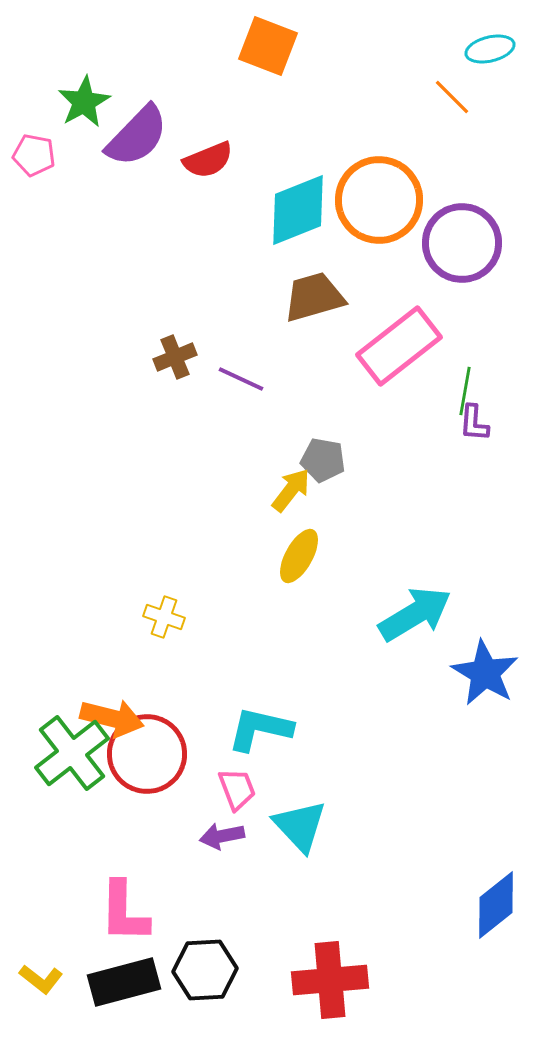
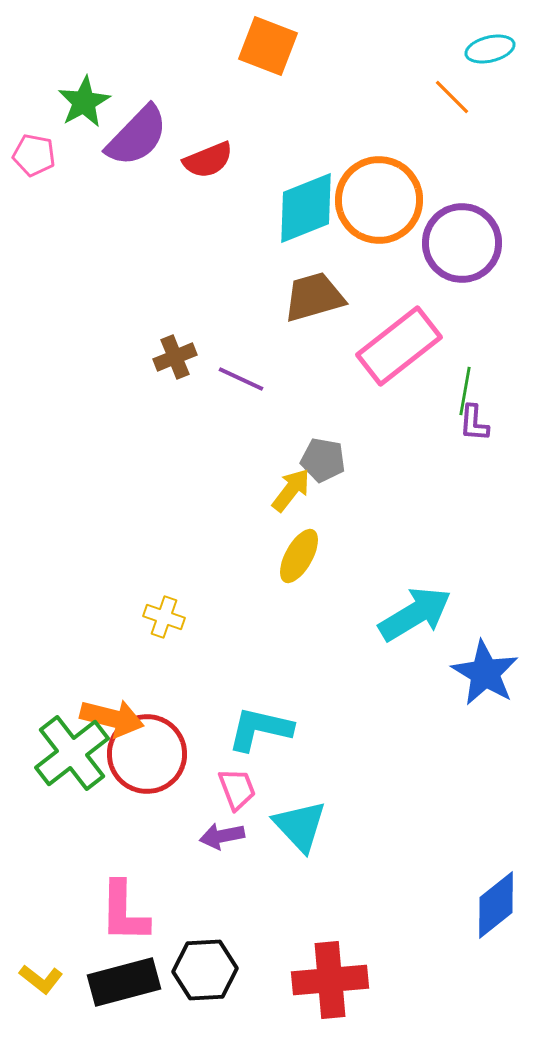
cyan diamond: moved 8 px right, 2 px up
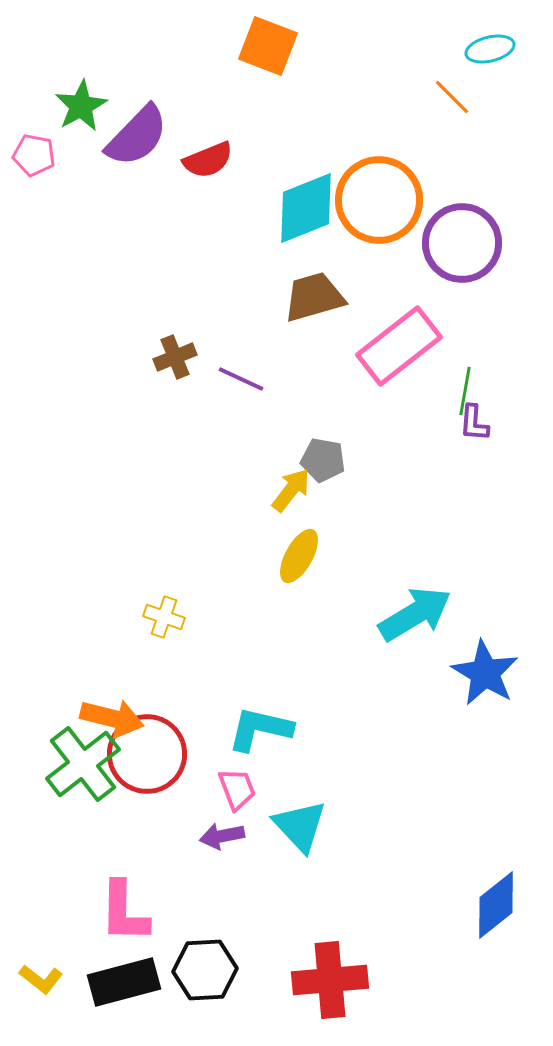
green star: moved 3 px left, 4 px down
green cross: moved 11 px right, 11 px down
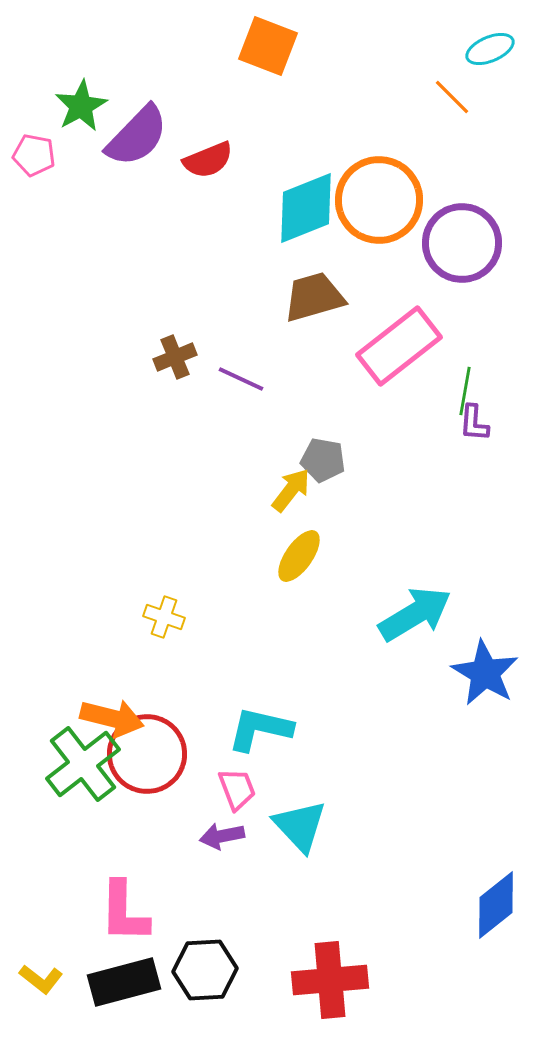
cyan ellipse: rotated 9 degrees counterclockwise
yellow ellipse: rotated 6 degrees clockwise
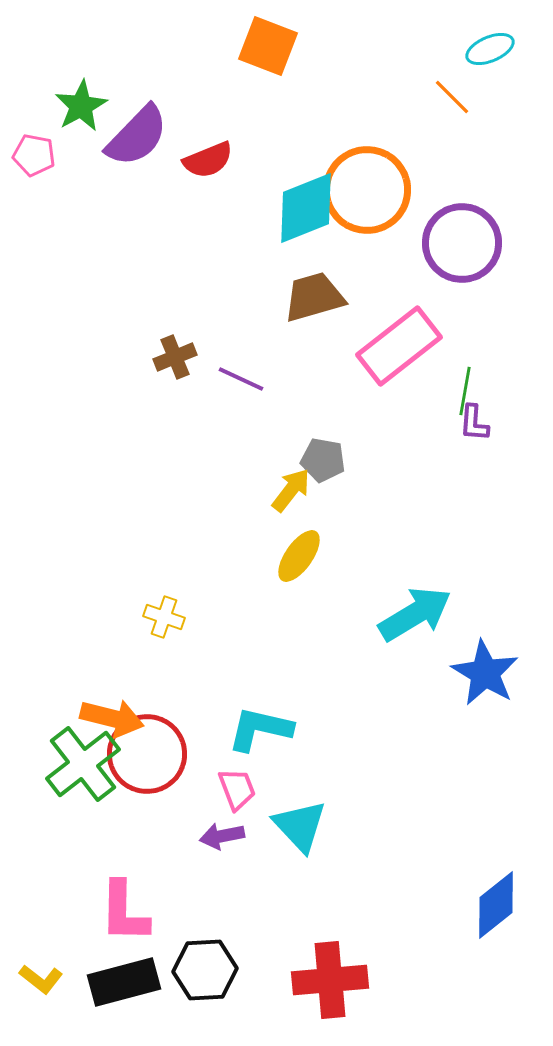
orange circle: moved 12 px left, 10 px up
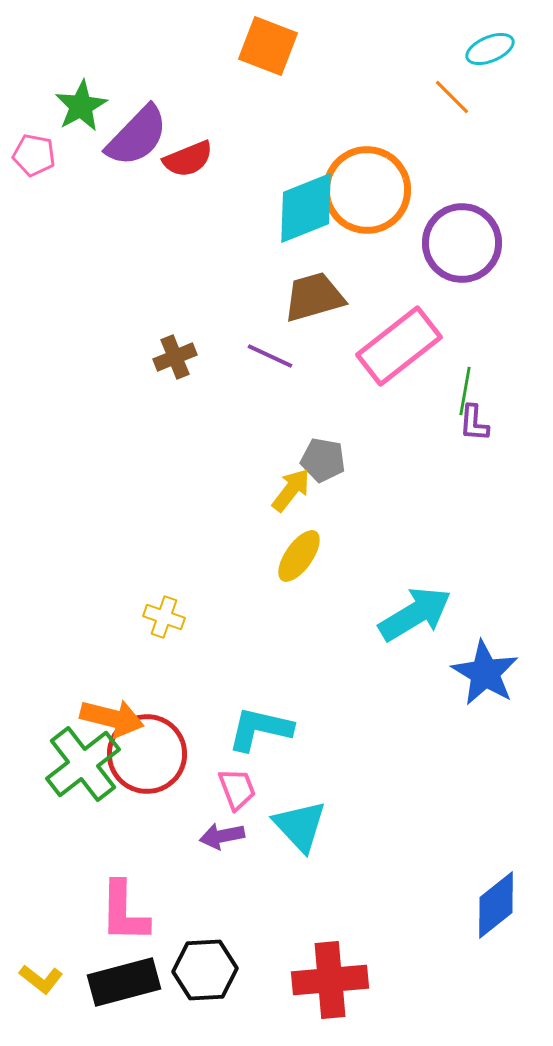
red semicircle: moved 20 px left, 1 px up
purple line: moved 29 px right, 23 px up
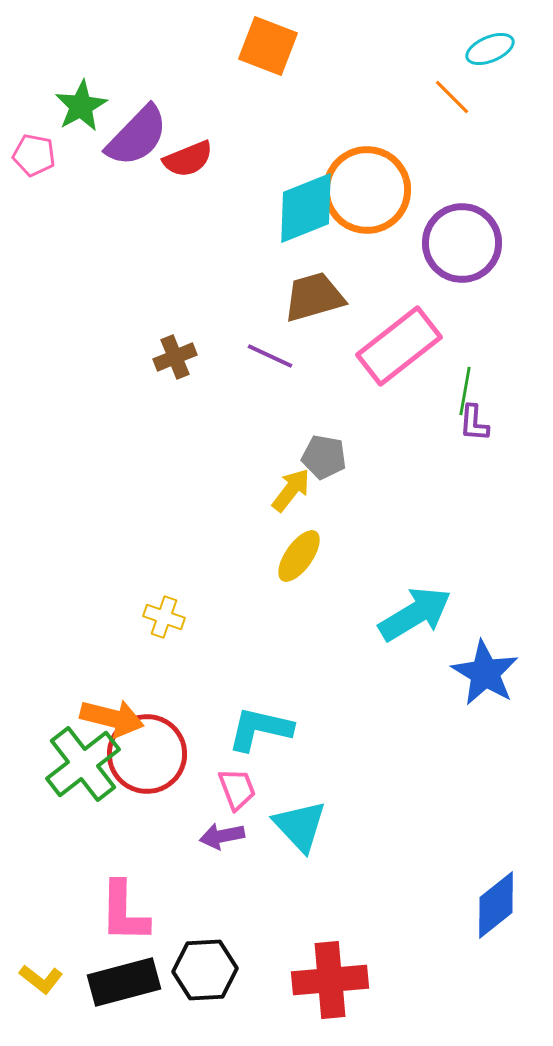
gray pentagon: moved 1 px right, 3 px up
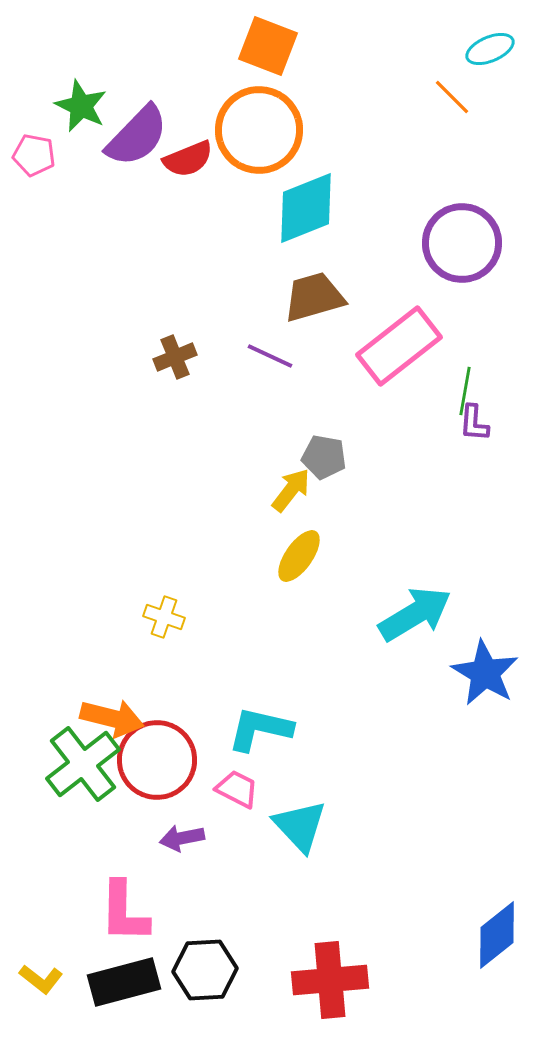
green star: rotated 18 degrees counterclockwise
orange circle: moved 108 px left, 60 px up
red circle: moved 10 px right, 6 px down
pink trapezoid: rotated 42 degrees counterclockwise
purple arrow: moved 40 px left, 2 px down
blue diamond: moved 1 px right, 30 px down
